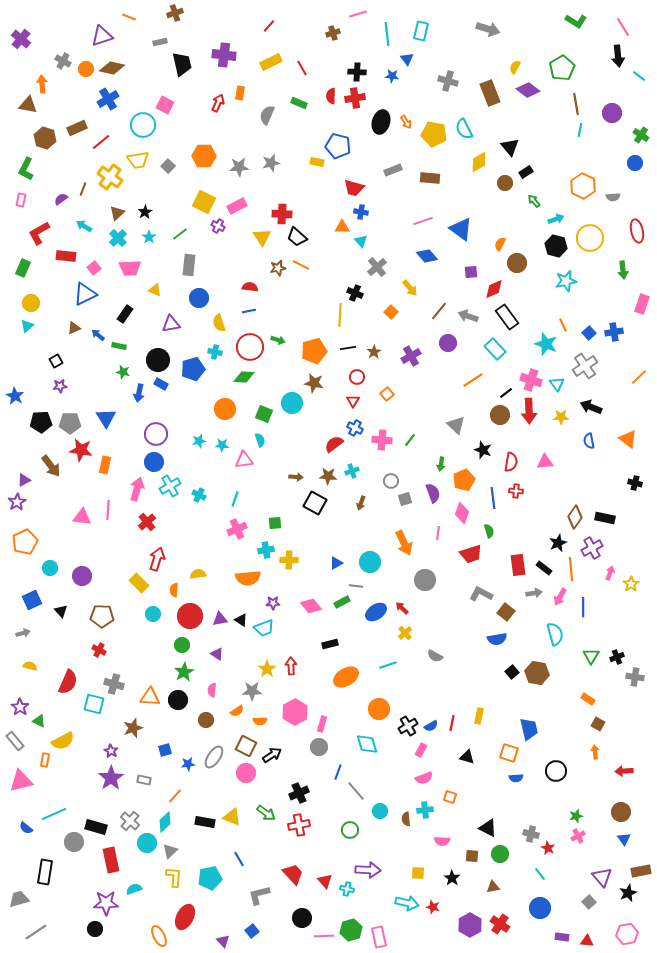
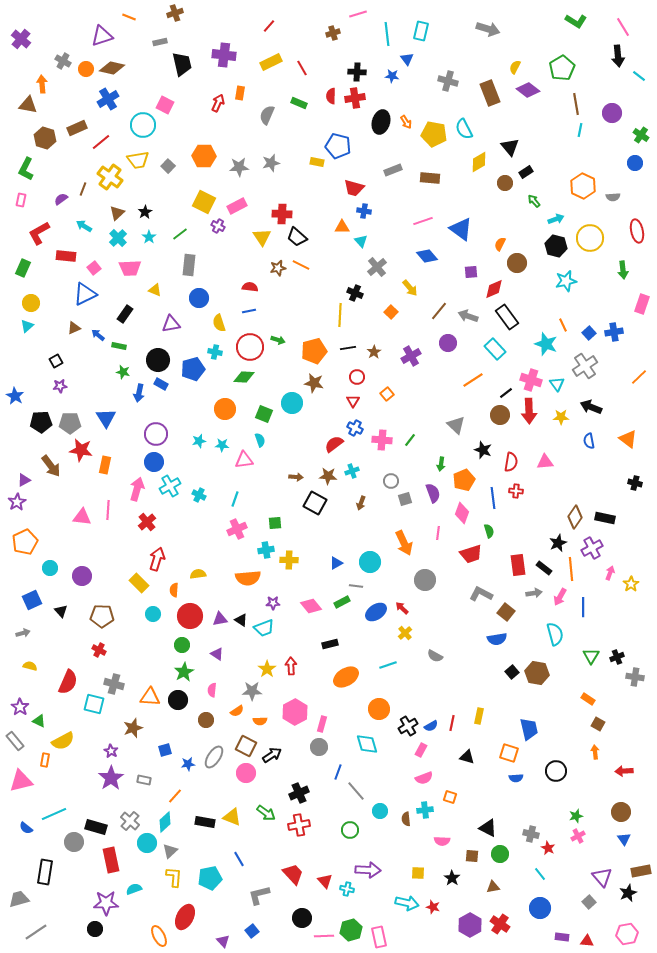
blue cross at (361, 212): moved 3 px right, 1 px up
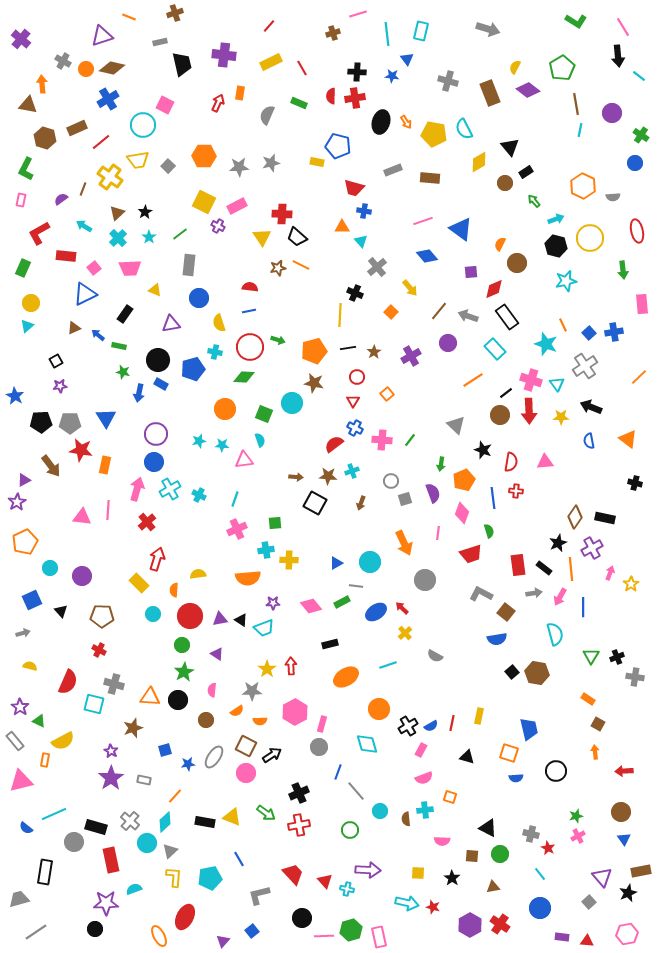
pink rectangle at (642, 304): rotated 24 degrees counterclockwise
cyan cross at (170, 486): moved 3 px down
purple triangle at (223, 941): rotated 24 degrees clockwise
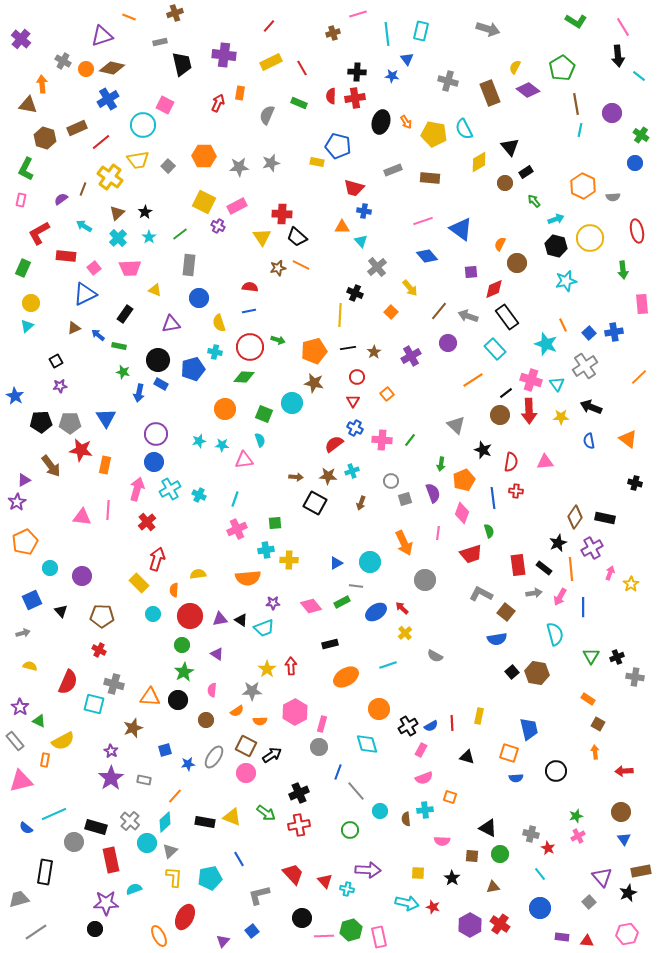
red line at (452, 723): rotated 14 degrees counterclockwise
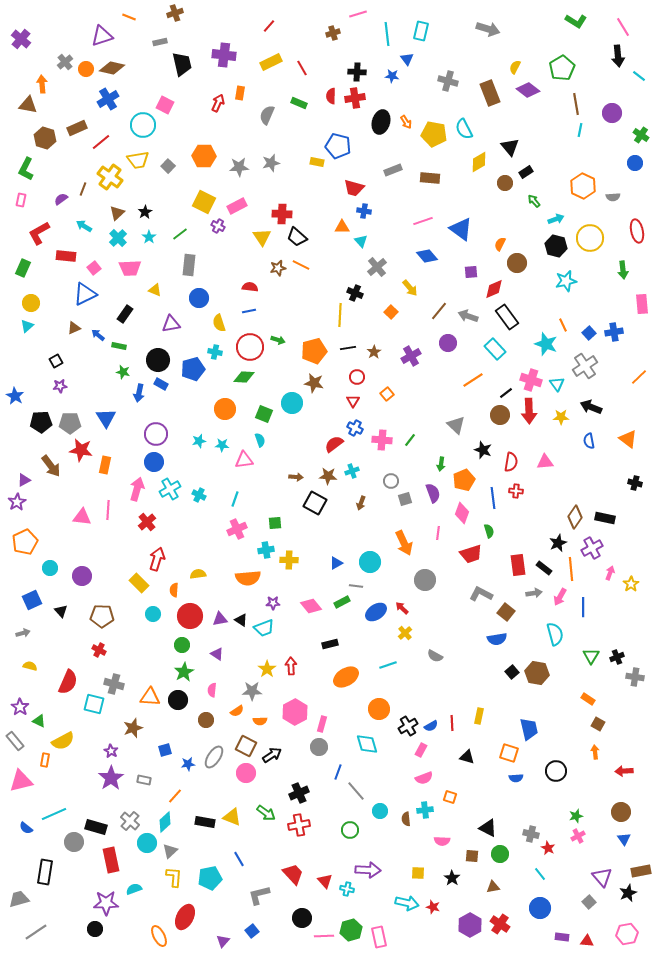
gray cross at (63, 61): moved 2 px right, 1 px down; rotated 21 degrees clockwise
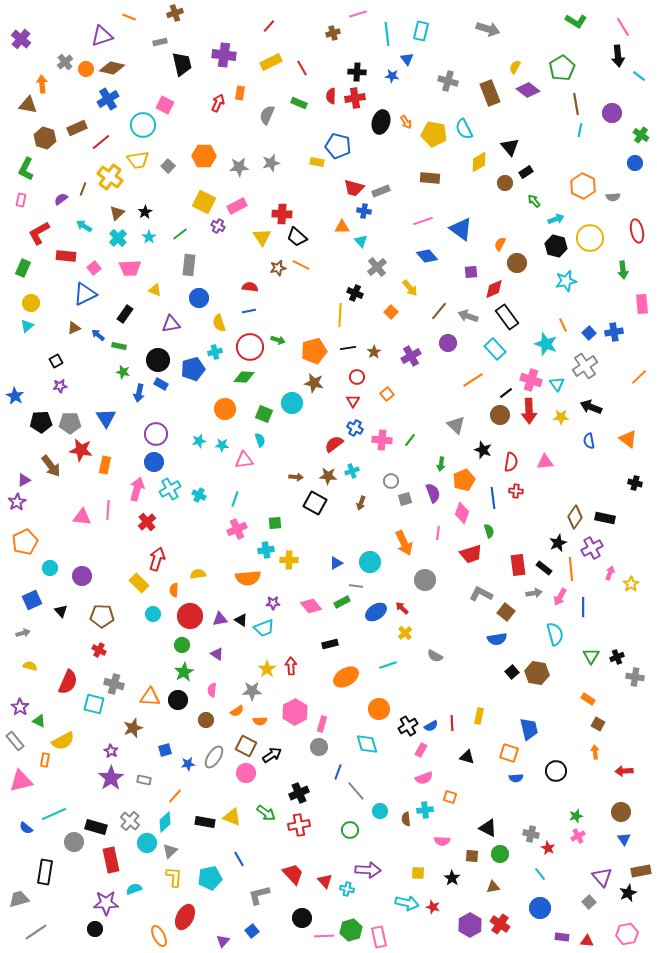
gray rectangle at (393, 170): moved 12 px left, 21 px down
cyan cross at (215, 352): rotated 24 degrees counterclockwise
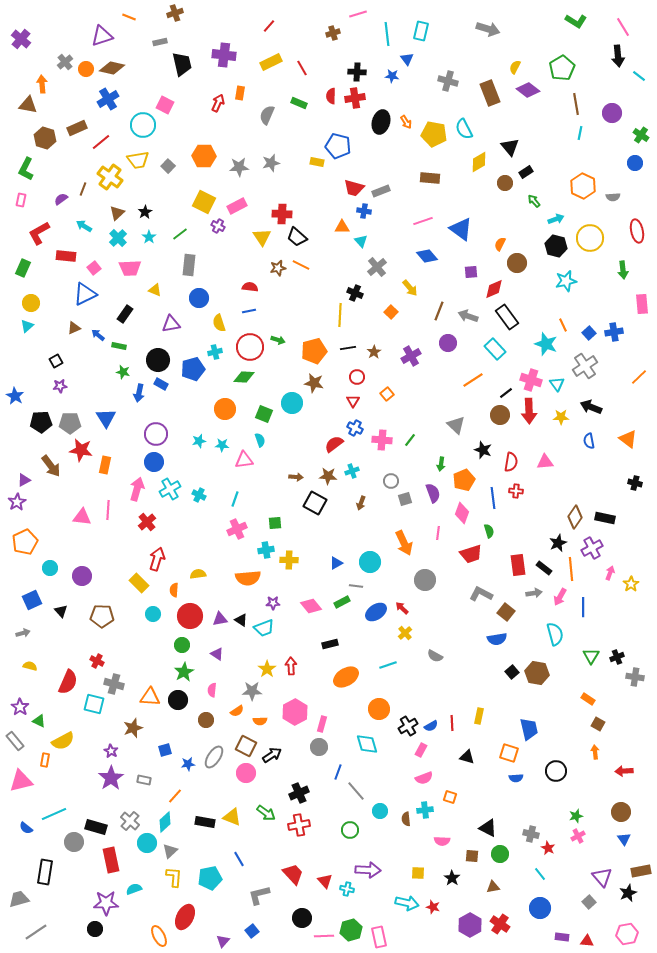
cyan line at (580, 130): moved 3 px down
brown line at (439, 311): rotated 18 degrees counterclockwise
red cross at (99, 650): moved 2 px left, 11 px down
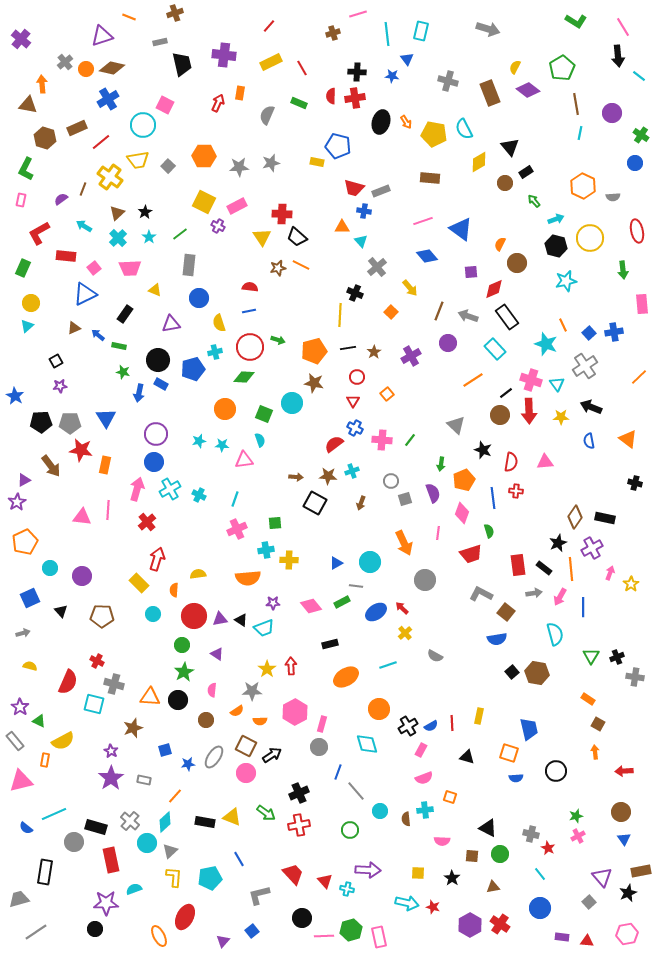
blue square at (32, 600): moved 2 px left, 2 px up
red circle at (190, 616): moved 4 px right
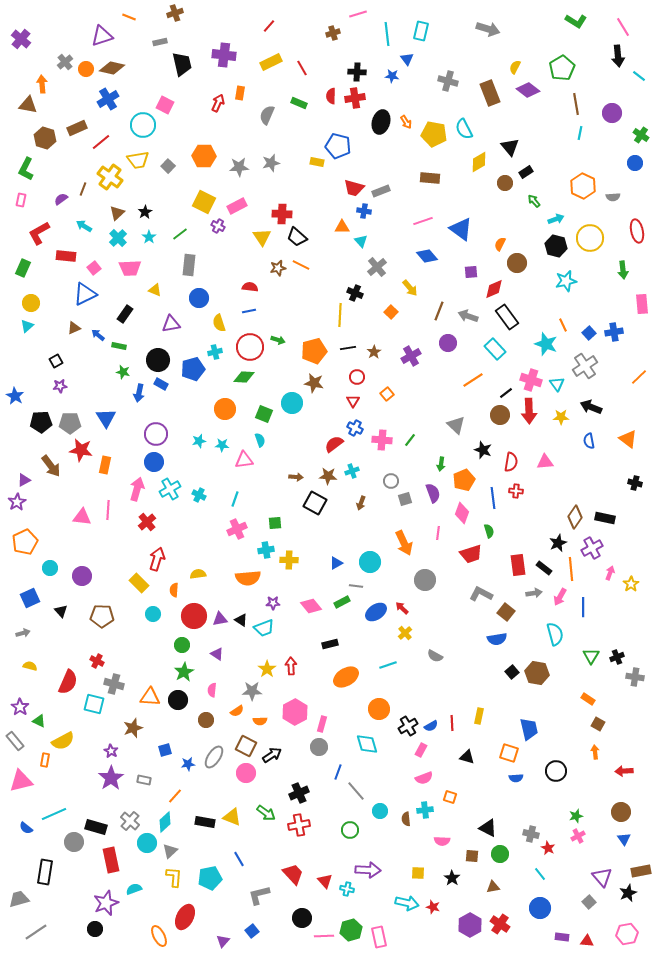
purple star at (106, 903): rotated 20 degrees counterclockwise
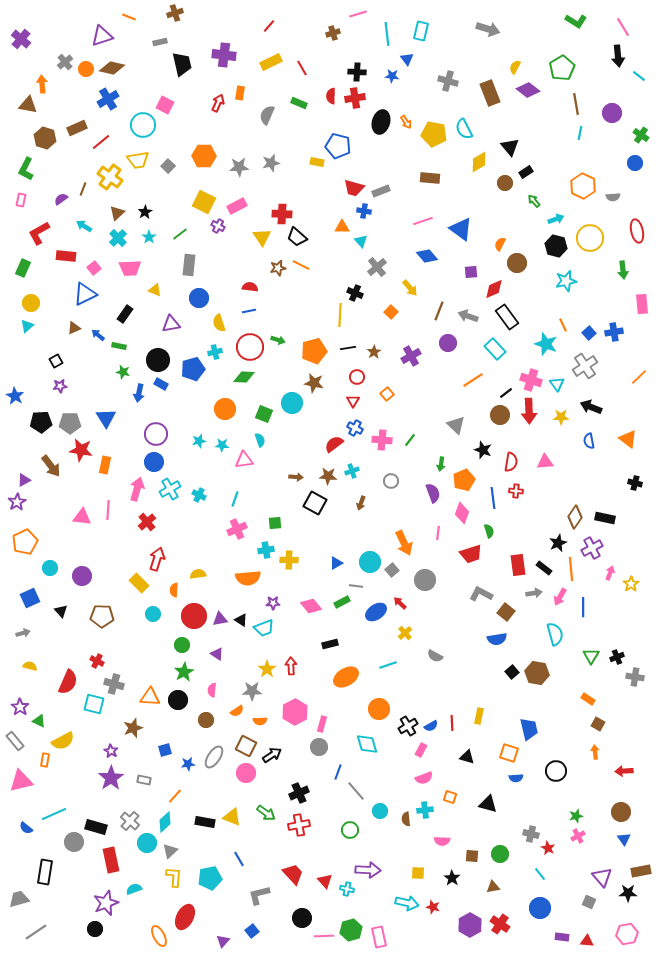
gray square at (405, 499): moved 13 px left, 71 px down; rotated 24 degrees counterclockwise
red arrow at (402, 608): moved 2 px left, 5 px up
black triangle at (488, 828): moved 24 px up; rotated 12 degrees counterclockwise
black star at (628, 893): rotated 24 degrees clockwise
gray square at (589, 902): rotated 24 degrees counterclockwise
